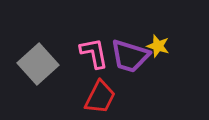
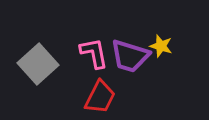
yellow star: moved 3 px right
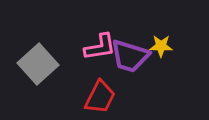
yellow star: rotated 15 degrees counterclockwise
pink L-shape: moved 6 px right, 6 px up; rotated 92 degrees clockwise
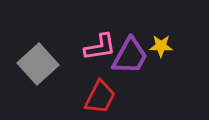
purple trapezoid: rotated 78 degrees counterclockwise
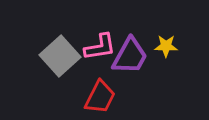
yellow star: moved 5 px right
gray square: moved 22 px right, 8 px up
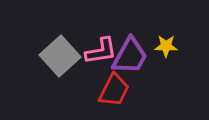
pink L-shape: moved 1 px right, 4 px down
red trapezoid: moved 14 px right, 7 px up
